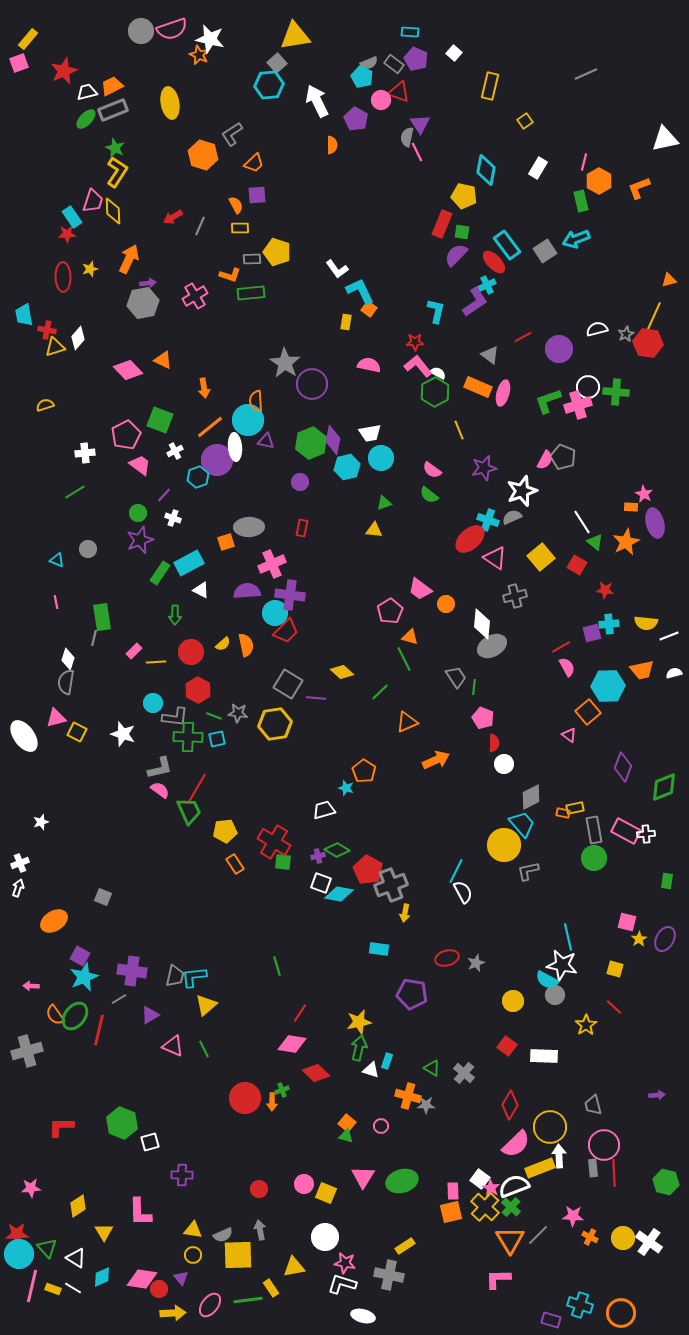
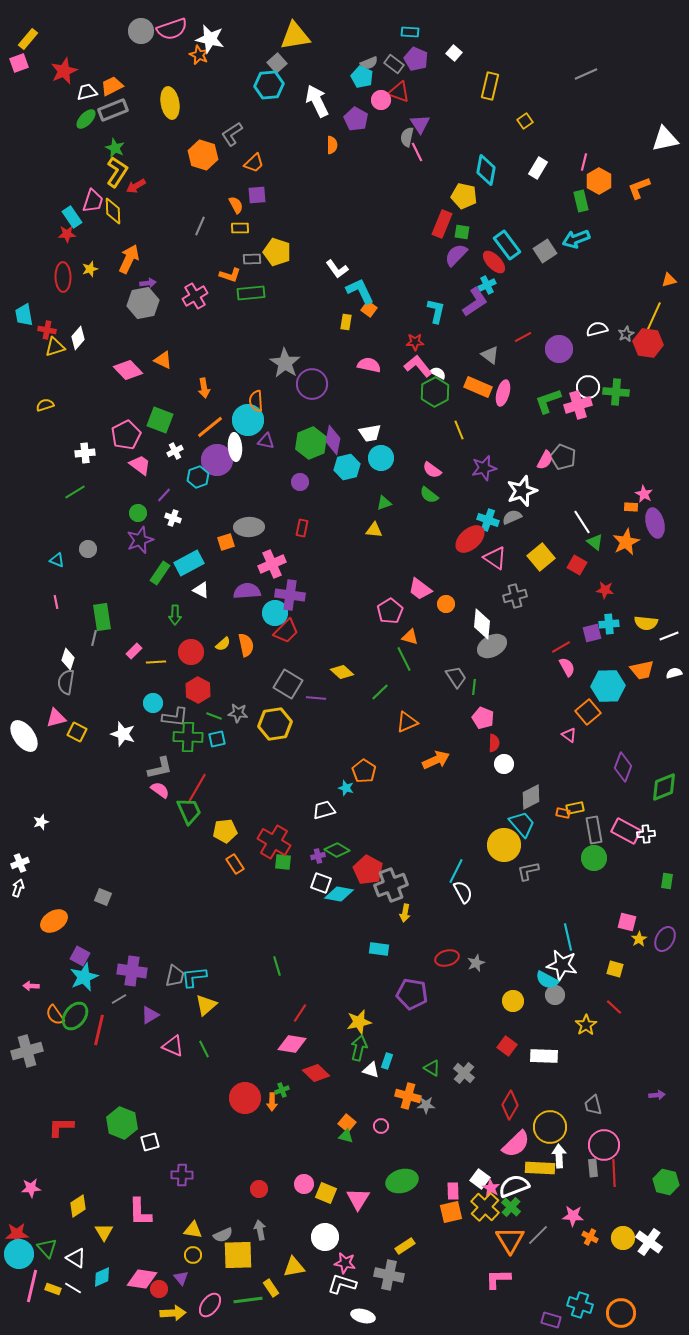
red arrow at (173, 217): moved 37 px left, 31 px up
yellow rectangle at (540, 1168): rotated 24 degrees clockwise
pink triangle at (363, 1177): moved 5 px left, 22 px down
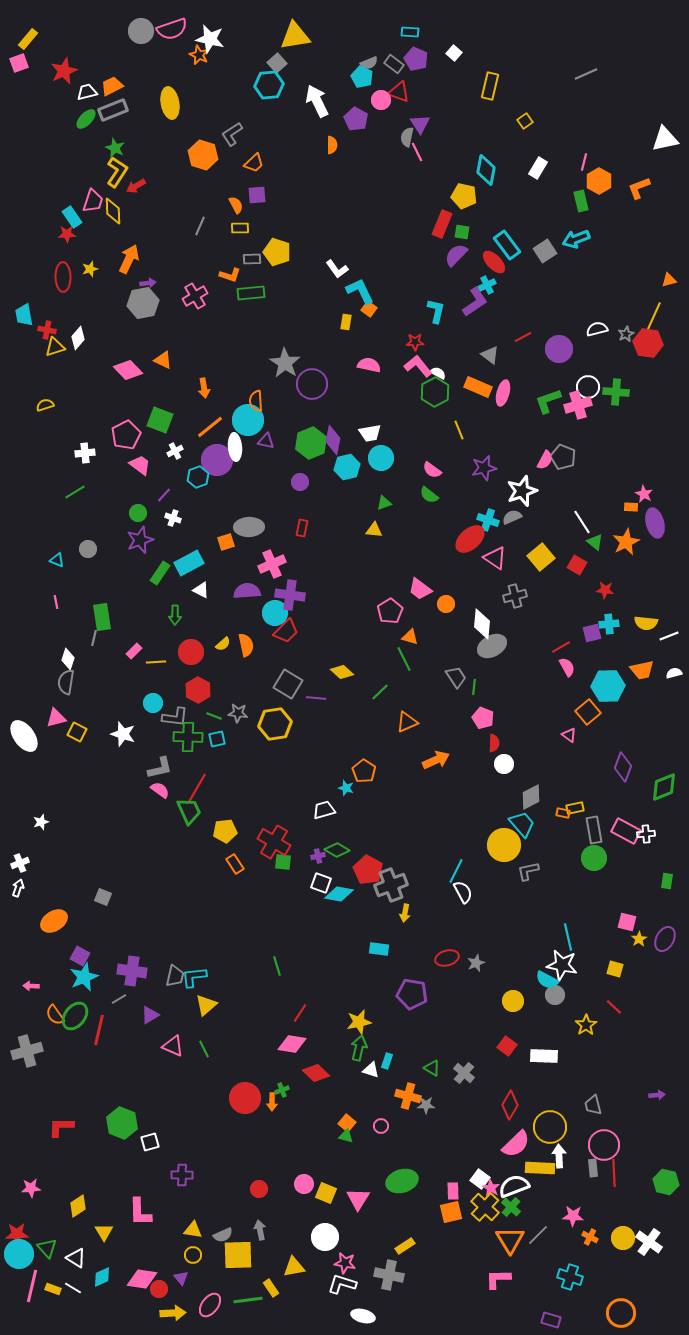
cyan cross at (580, 1305): moved 10 px left, 28 px up
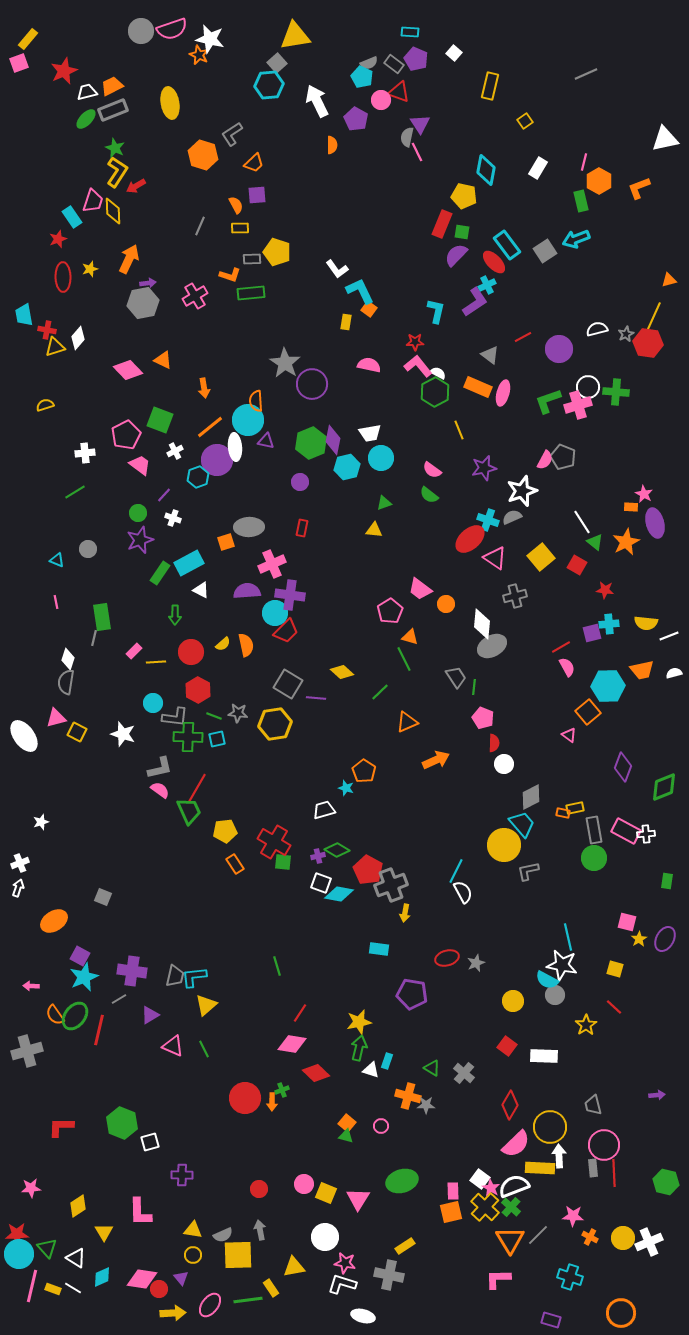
red star at (67, 234): moved 9 px left, 5 px down; rotated 18 degrees counterclockwise
white cross at (649, 1242): rotated 32 degrees clockwise
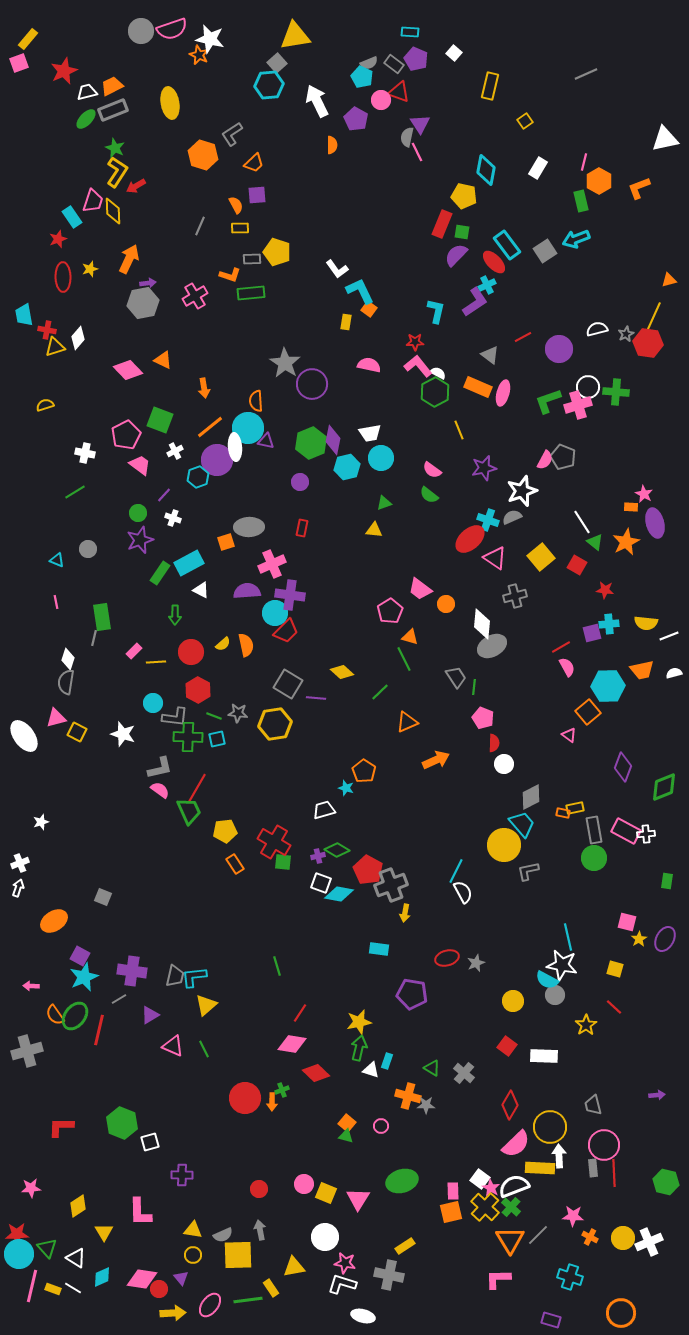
cyan circle at (248, 420): moved 8 px down
white cross at (85, 453): rotated 18 degrees clockwise
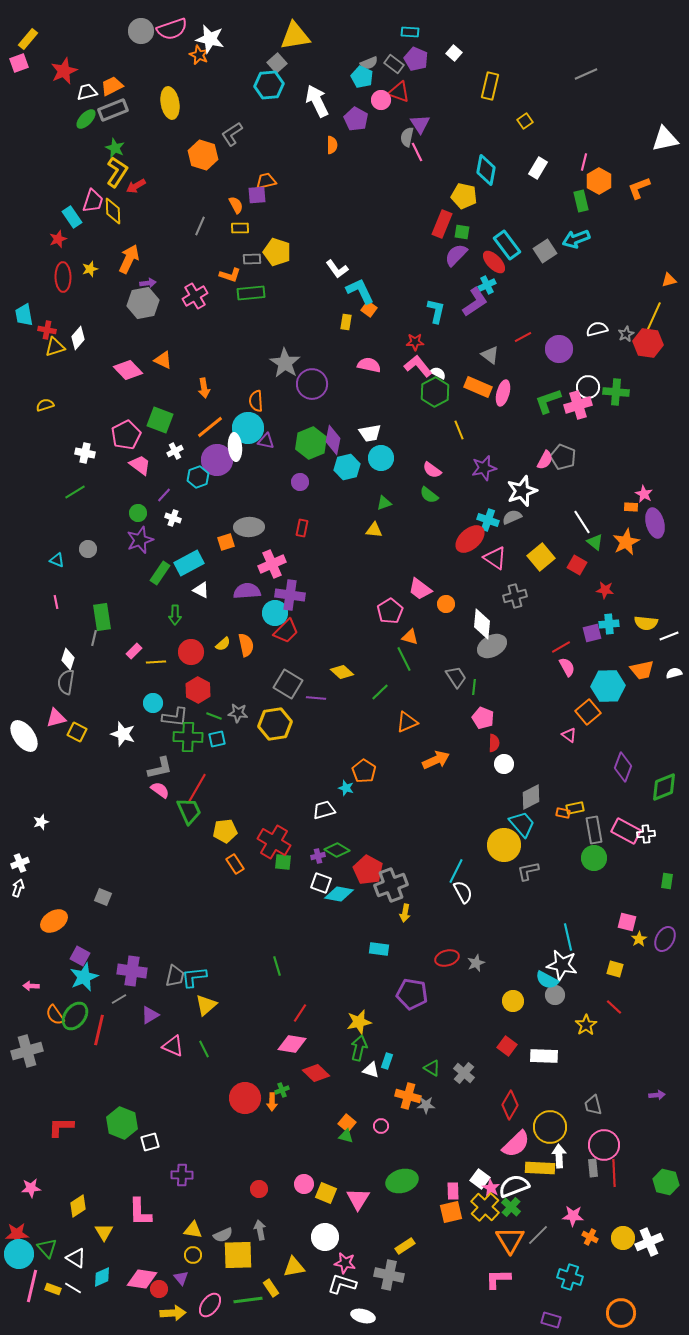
orange trapezoid at (254, 163): moved 12 px right, 18 px down; rotated 150 degrees counterclockwise
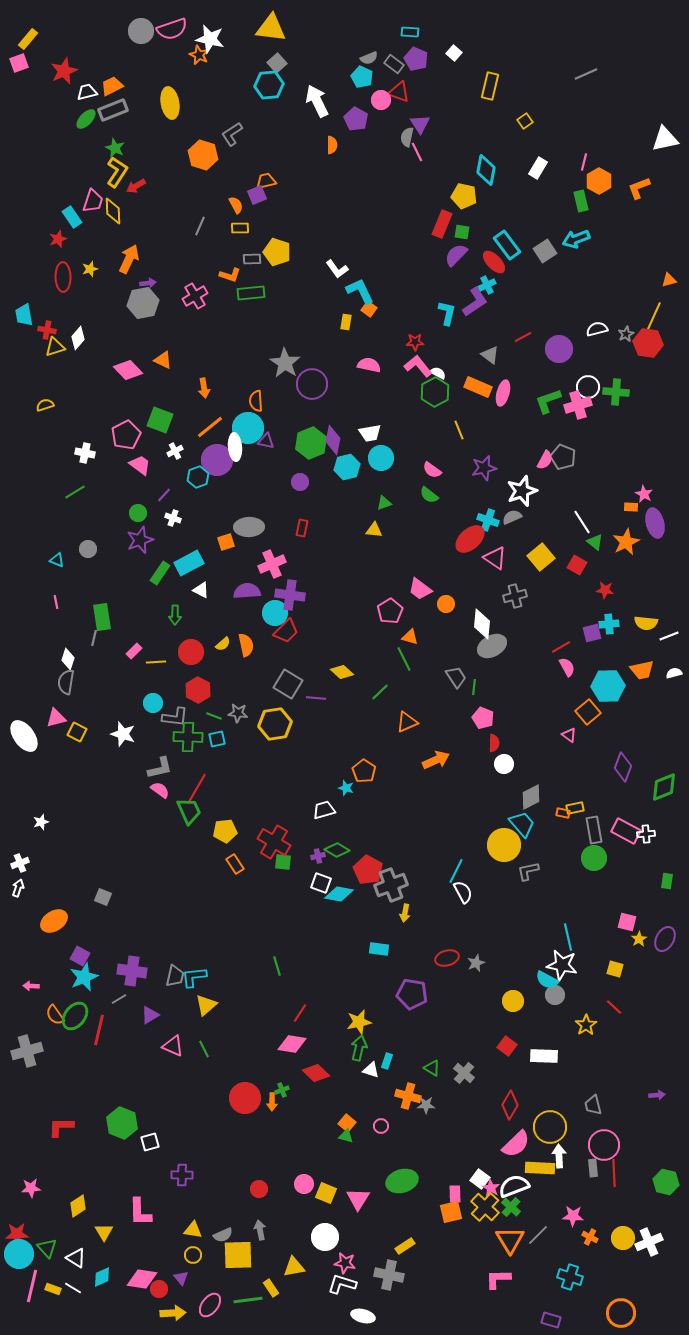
yellow triangle at (295, 36): moved 24 px left, 8 px up; rotated 16 degrees clockwise
gray semicircle at (369, 63): moved 5 px up
purple square at (257, 195): rotated 18 degrees counterclockwise
cyan L-shape at (436, 311): moved 11 px right, 2 px down
pink rectangle at (453, 1191): moved 2 px right, 3 px down
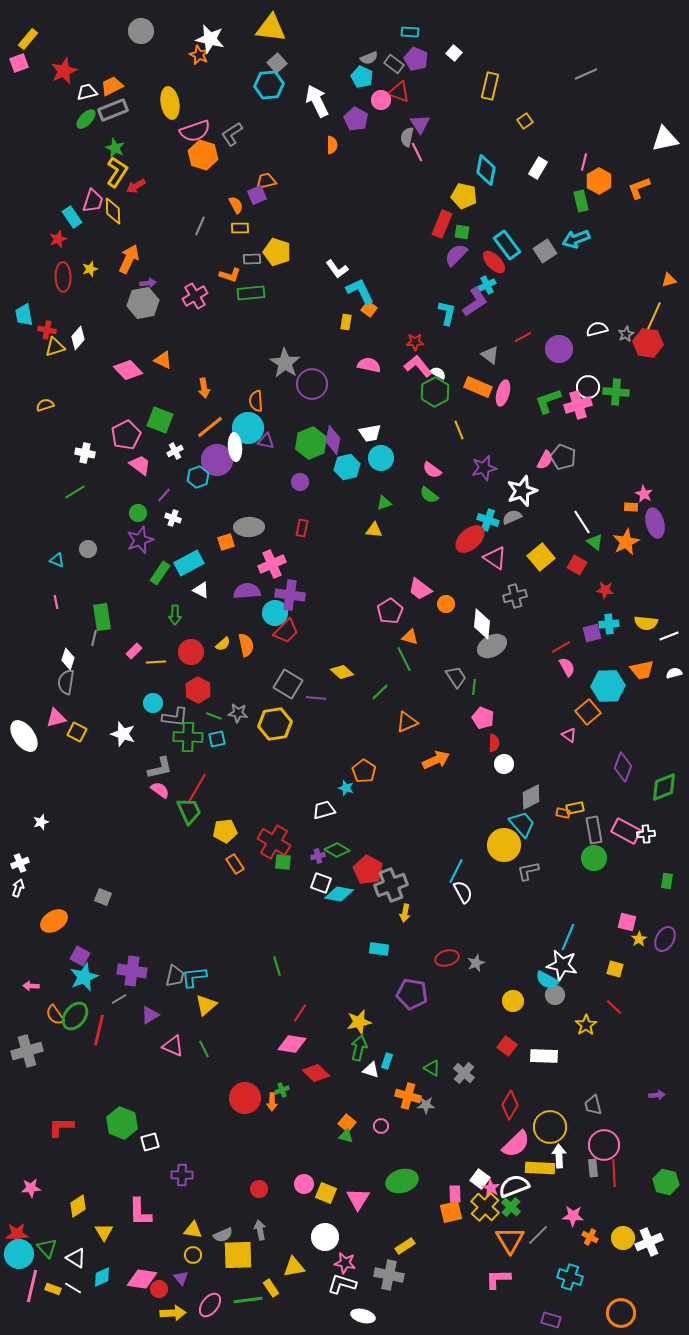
pink semicircle at (172, 29): moved 23 px right, 102 px down
cyan line at (568, 937): rotated 36 degrees clockwise
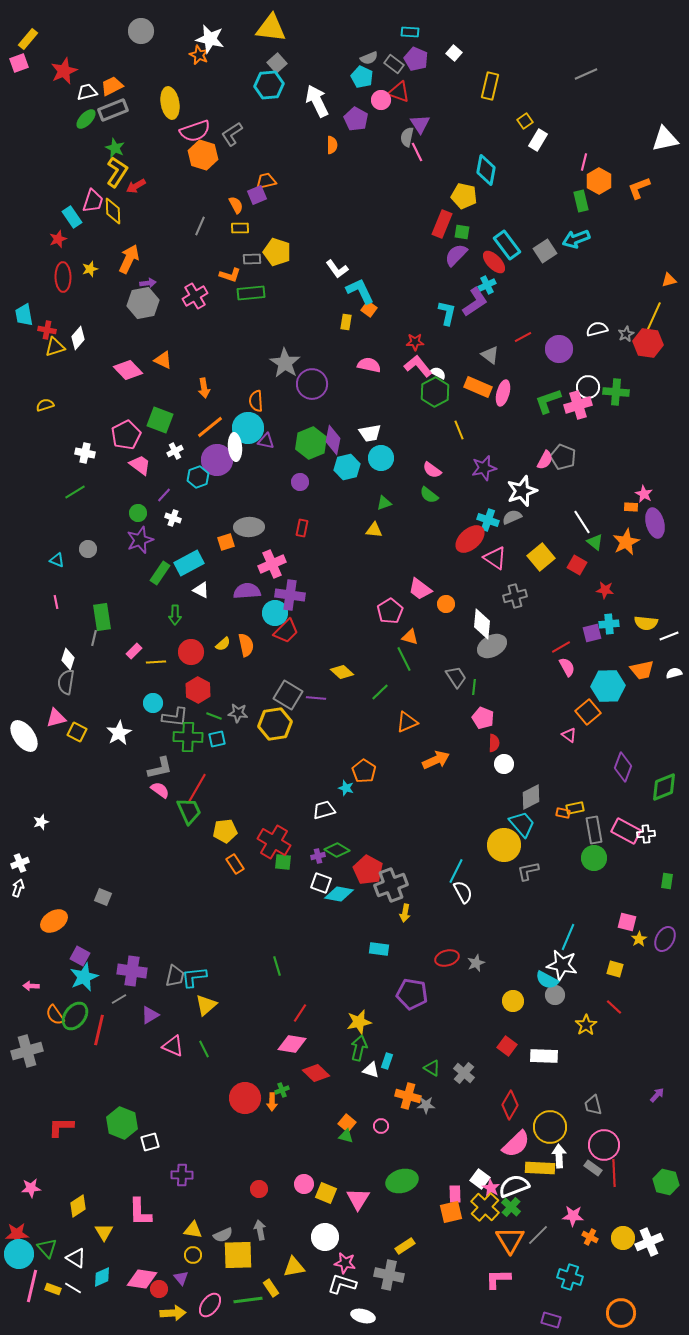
white rectangle at (538, 168): moved 28 px up
gray square at (288, 684): moved 11 px down
white star at (123, 734): moved 4 px left, 1 px up; rotated 25 degrees clockwise
purple arrow at (657, 1095): rotated 42 degrees counterclockwise
gray rectangle at (593, 1168): rotated 48 degrees counterclockwise
